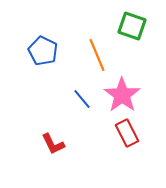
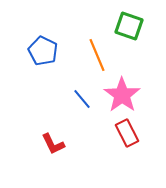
green square: moved 3 px left
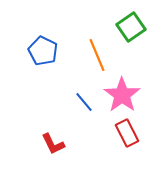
green square: moved 2 px right, 1 px down; rotated 36 degrees clockwise
blue line: moved 2 px right, 3 px down
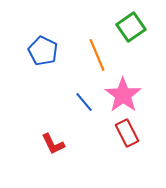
pink star: moved 1 px right
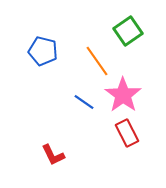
green square: moved 3 px left, 4 px down
blue pentagon: rotated 12 degrees counterclockwise
orange line: moved 6 px down; rotated 12 degrees counterclockwise
blue line: rotated 15 degrees counterclockwise
red L-shape: moved 11 px down
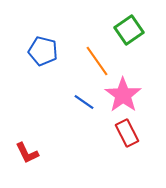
green square: moved 1 px right, 1 px up
red L-shape: moved 26 px left, 2 px up
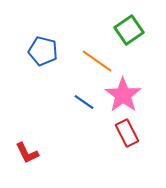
orange line: rotated 20 degrees counterclockwise
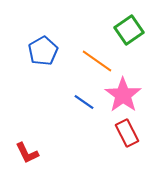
blue pentagon: rotated 28 degrees clockwise
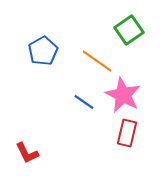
pink star: rotated 9 degrees counterclockwise
red rectangle: rotated 40 degrees clockwise
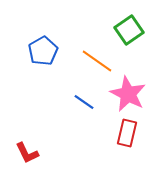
pink star: moved 5 px right, 1 px up
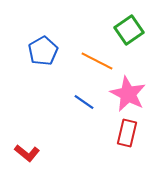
orange line: rotated 8 degrees counterclockwise
red L-shape: rotated 25 degrees counterclockwise
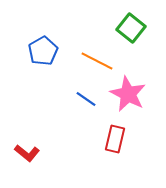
green square: moved 2 px right, 2 px up; rotated 16 degrees counterclockwise
blue line: moved 2 px right, 3 px up
red rectangle: moved 12 px left, 6 px down
